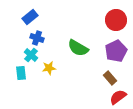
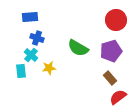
blue rectangle: rotated 35 degrees clockwise
purple pentagon: moved 5 px left; rotated 10 degrees clockwise
cyan rectangle: moved 2 px up
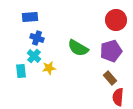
cyan cross: moved 3 px right, 1 px down
red semicircle: rotated 48 degrees counterclockwise
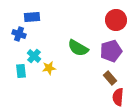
blue rectangle: moved 2 px right
blue cross: moved 18 px left, 4 px up
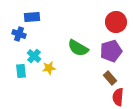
red circle: moved 2 px down
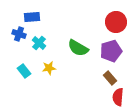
cyan cross: moved 5 px right, 13 px up
cyan rectangle: moved 3 px right; rotated 32 degrees counterclockwise
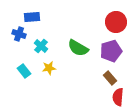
cyan cross: moved 2 px right, 3 px down
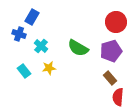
blue rectangle: rotated 56 degrees counterclockwise
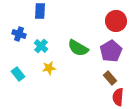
blue rectangle: moved 8 px right, 6 px up; rotated 28 degrees counterclockwise
red circle: moved 1 px up
purple pentagon: rotated 15 degrees counterclockwise
cyan rectangle: moved 6 px left, 3 px down
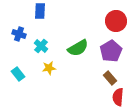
green semicircle: rotated 60 degrees counterclockwise
